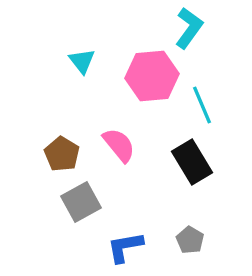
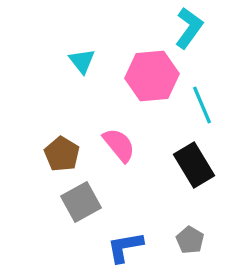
black rectangle: moved 2 px right, 3 px down
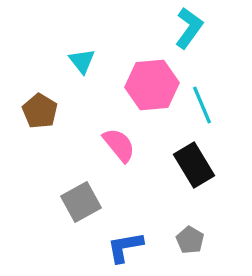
pink hexagon: moved 9 px down
brown pentagon: moved 22 px left, 43 px up
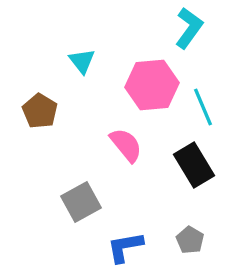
cyan line: moved 1 px right, 2 px down
pink semicircle: moved 7 px right
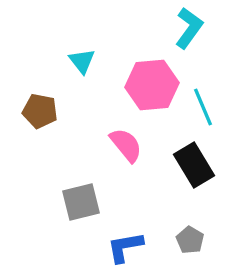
brown pentagon: rotated 20 degrees counterclockwise
gray square: rotated 15 degrees clockwise
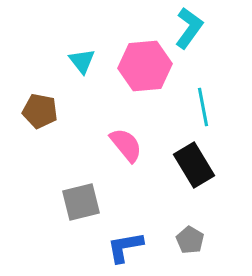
pink hexagon: moved 7 px left, 19 px up
cyan line: rotated 12 degrees clockwise
